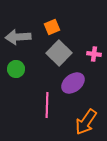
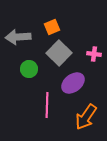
green circle: moved 13 px right
orange arrow: moved 5 px up
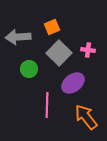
pink cross: moved 6 px left, 4 px up
orange arrow: rotated 108 degrees clockwise
